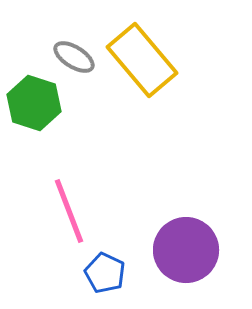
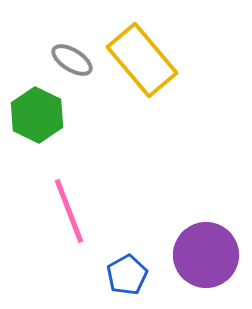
gray ellipse: moved 2 px left, 3 px down
green hexagon: moved 3 px right, 12 px down; rotated 8 degrees clockwise
purple circle: moved 20 px right, 5 px down
blue pentagon: moved 22 px right, 2 px down; rotated 18 degrees clockwise
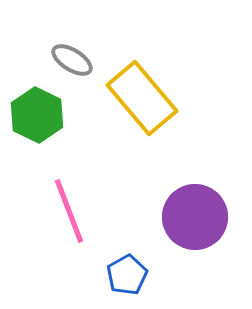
yellow rectangle: moved 38 px down
purple circle: moved 11 px left, 38 px up
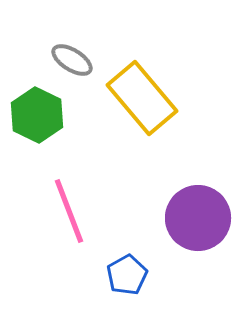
purple circle: moved 3 px right, 1 px down
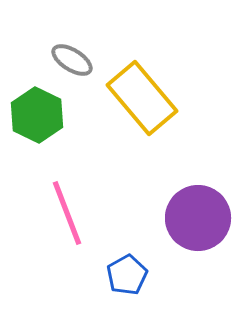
pink line: moved 2 px left, 2 px down
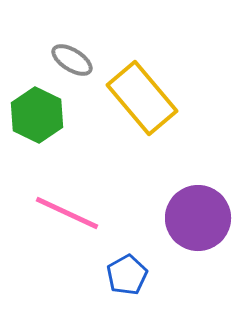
pink line: rotated 44 degrees counterclockwise
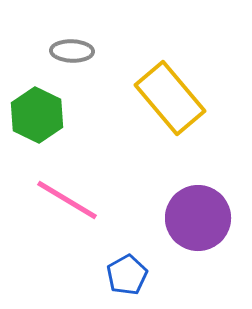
gray ellipse: moved 9 px up; rotated 30 degrees counterclockwise
yellow rectangle: moved 28 px right
pink line: moved 13 px up; rotated 6 degrees clockwise
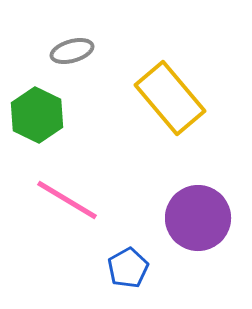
gray ellipse: rotated 18 degrees counterclockwise
blue pentagon: moved 1 px right, 7 px up
